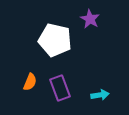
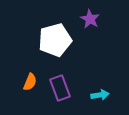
white pentagon: rotated 28 degrees counterclockwise
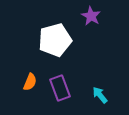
purple star: moved 1 px right, 3 px up
cyan arrow: rotated 120 degrees counterclockwise
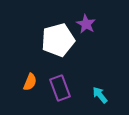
purple star: moved 5 px left, 8 px down
white pentagon: moved 3 px right
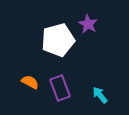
purple star: moved 2 px right
orange semicircle: rotated 84 degrees counterclockwise
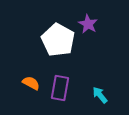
white pentagon: rotated 28 degrees counterclockwise
orange semicircle: moved 1 px right, 1 px down
purple rectangle: rotated 30 degrees clockwise
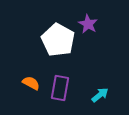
cyan arrow: rotated 90 degrees clockwise
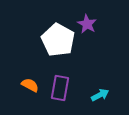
purple star: moved 1 px left
orange semicircle: moved 1 px left, 2 px down
cyan arrow: rotated 12 degrees clockwise
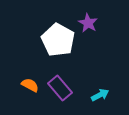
purple star: moved 1 px right, 1 px up
purple rectangle: rotated 50 degrees counterclockwise
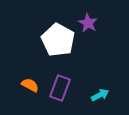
purple rectangle: rotated 60 degrees clockwise
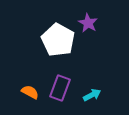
orange semicircle: moved 7 px down
cyan arrow: moved 8 px left
